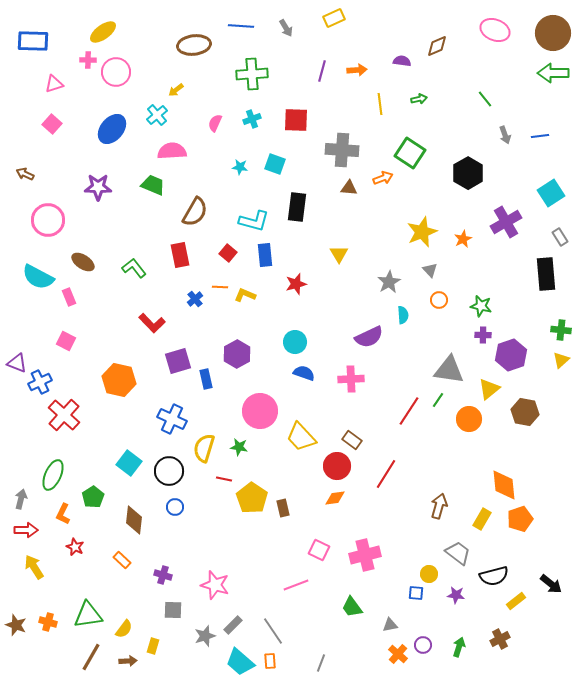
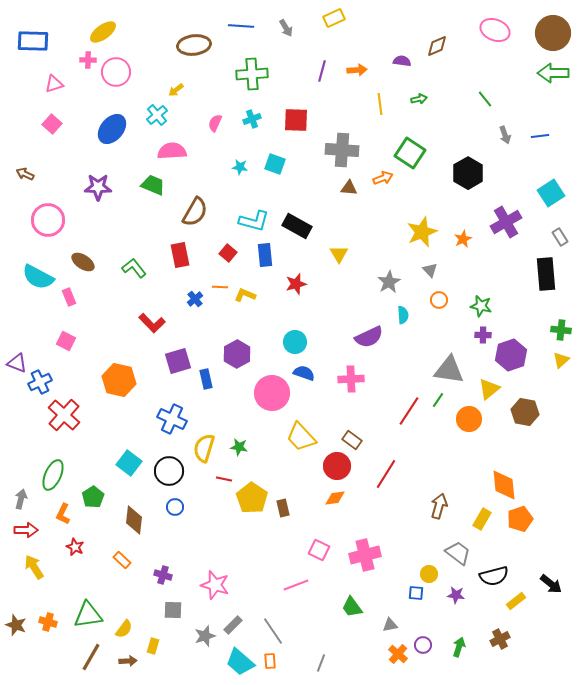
black rectangle at (297, 207): moved 19 px down; rotated 68 degrees counterclockwise
pink circle at (260, 411): moved 12 px right, 18 px up
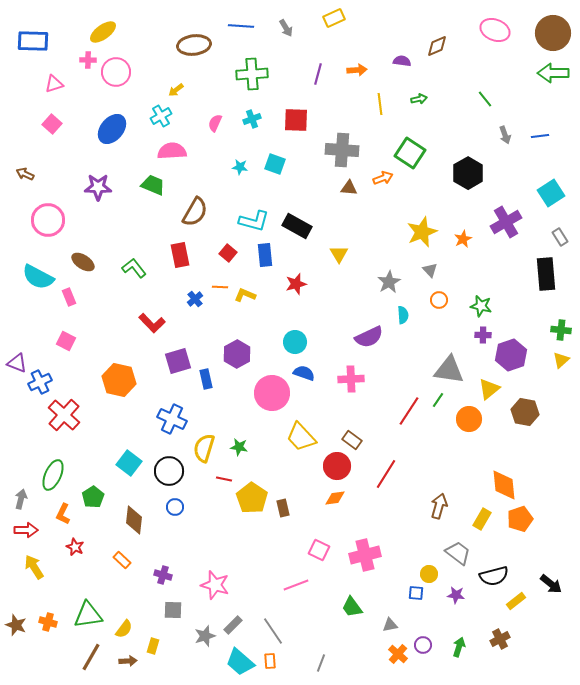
purple line at (322, 71): moved 4 px left, 3 px down
cyan cross at (157, 115): moved 4 px right, 1 px down; rotated 10 degrees clockwise
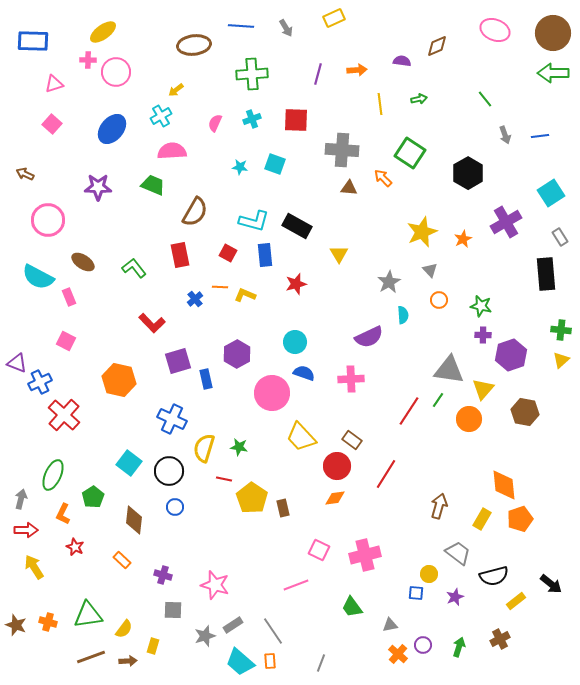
orange arrow at (383, 178): rotated 114 degrees counterclockwise
red square at (228, 253): rotated 12 degrees counterclockwise
yellow triangle at (489, 389): moved 6 px left; rotated 10 degrees counterclockwise
purple star at (456, 595): moved 1 px left, 2 px down; rotated 30 degrees counterclockwise
gray rectangle at (233, 625): rotated 12 degrees clockwise
brown line at (91, 657): rotated 40 degrees clockwise
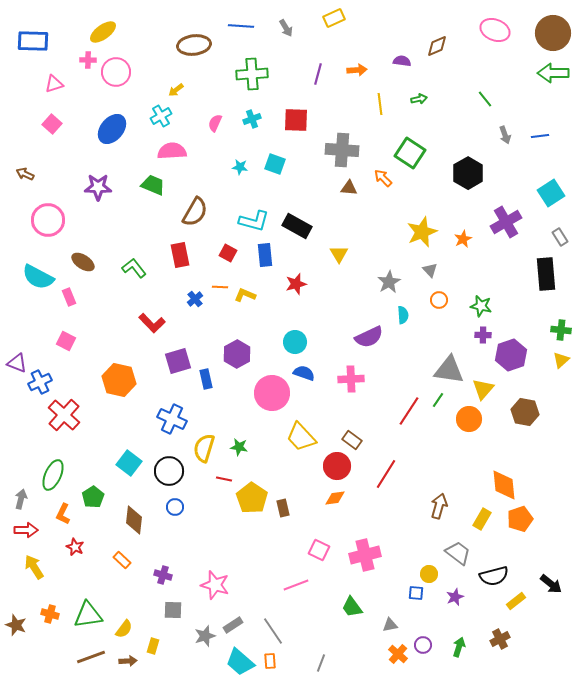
orange cross at (48, 622): moved 2 px right, 8 px up
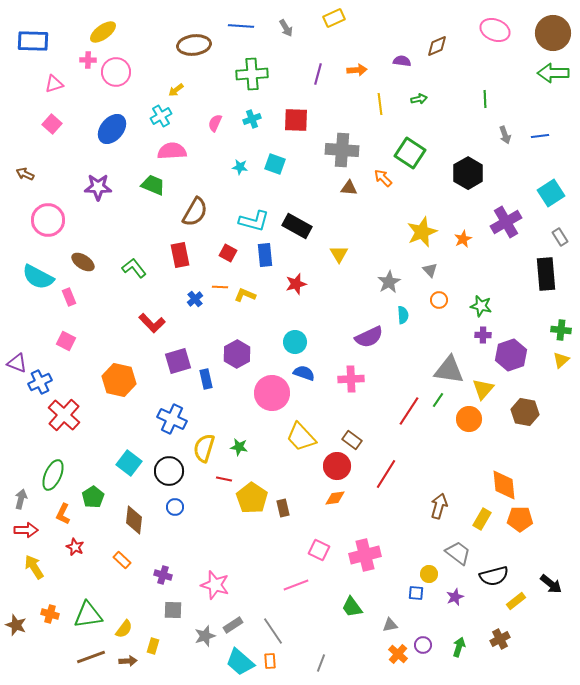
green line at (485, 99): rotated 36 degrees clockwise
orange pentagon at (520, 519): rotated 20 degrees clockwise
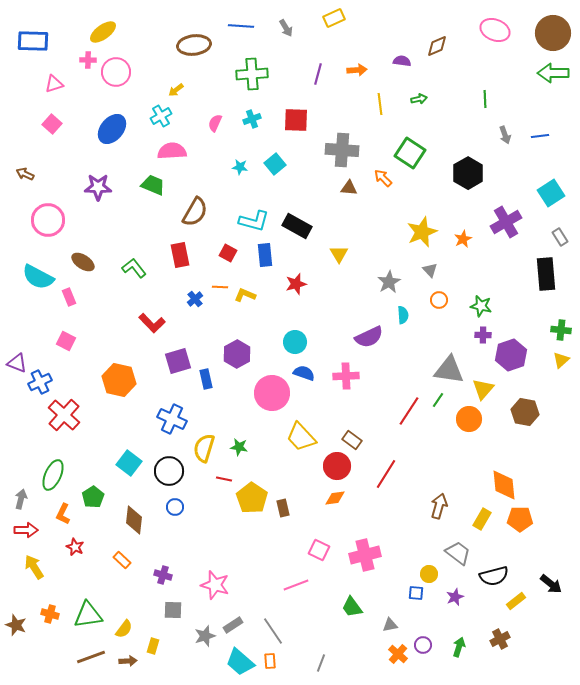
cyan square at (275, 164): rotated 30 degrees clockwise
pink cross at (351, 379): moved 5 px left, 3 px up
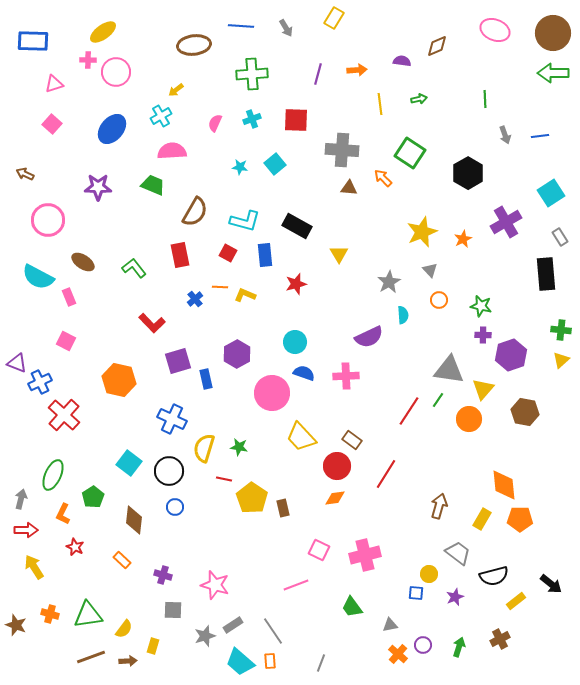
yellow rectangle at (334, 18): rotated 35 degrees counterclockwise
cyan L-shape at (254, 221): moved 9 px left
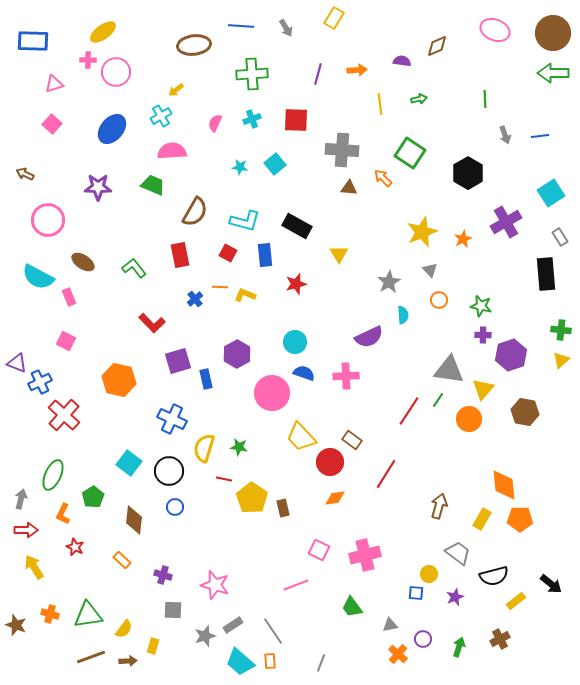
red circle at (337, 466): moved 7 px left, 4 px up
purple circle at (423, 645): moved 6 px up
